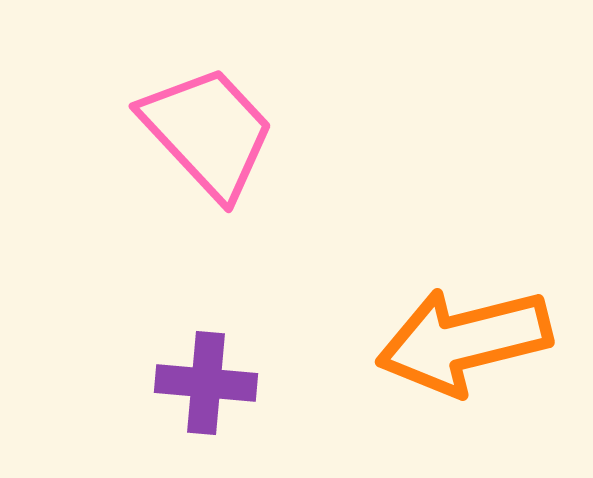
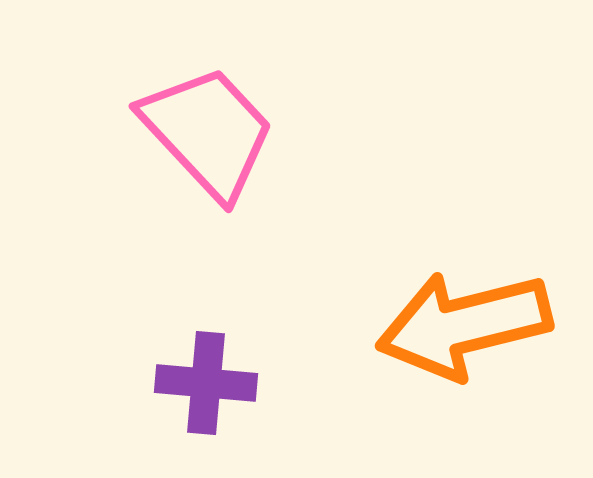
orange arrow: moved 16 px up
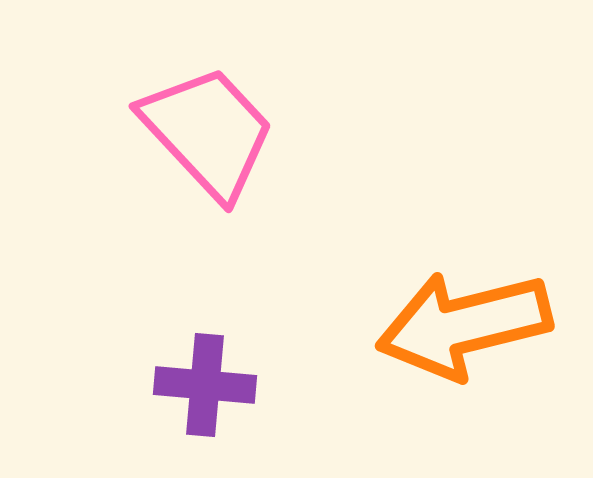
purple cross: moved 1 px left, 2 px down
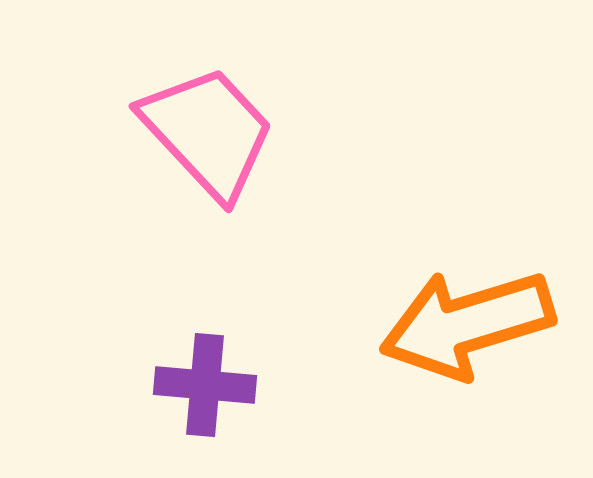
orange arrow: moved 3 px right, 1 px up; rotated 3 degrees counterclockwise
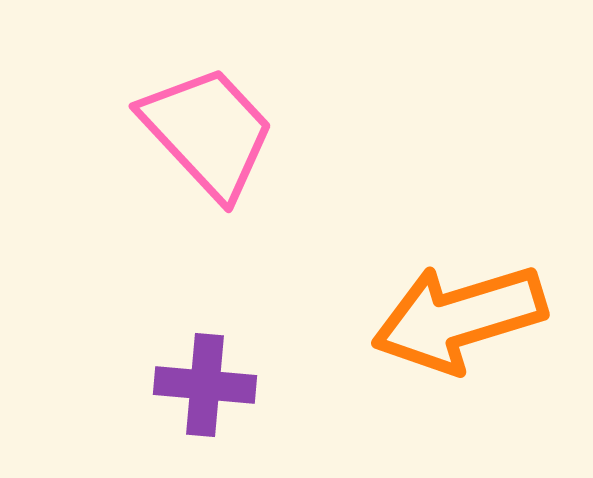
orange arrow: moved 8 px left, 6 px up
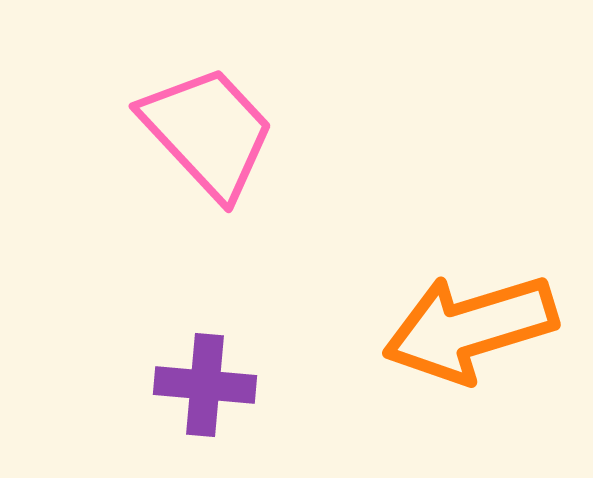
orange arrow: moved 11 px right, 10 px down
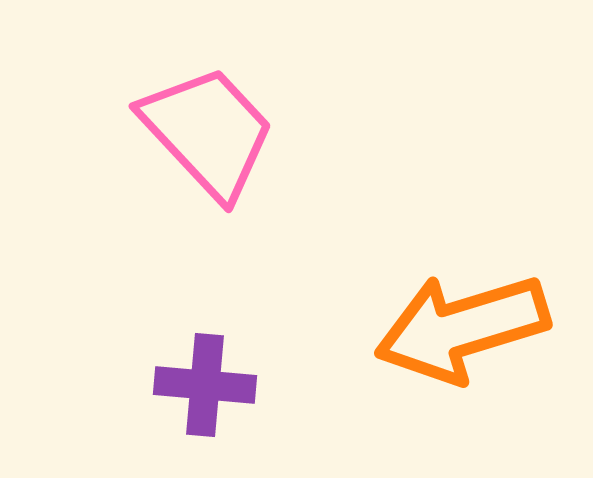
orange arrow: moved 8 px left
